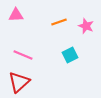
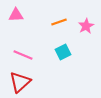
pink star: rotated 21 degrees clockwise
cyan square: moved 7 px left, 3 px up
red triangle: moved 1 px right
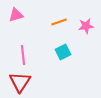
pink triangle: rotated 14 degrees counterclockwise
pink star: rotated 21 degrees clockwise
pink line: rotated 60 degrees clockwise
red triangle: rotated 15 degrees counterclockwise
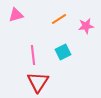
orange line: moved 3 px up; rotated 14 degrees counterclockwise
pink line: moved 10 px right
red triangle: moved 18 px right
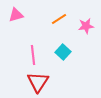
cyan square: rotated 21 degrees counterclockwise
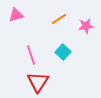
pink line: moved 2 px left; rotated 12 degrees counterclockwise
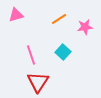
pink star: moved 1 px left, 1 px down
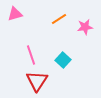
pink triangle: moved 1 px left, 1 px up
cyan square: moved 8 px down
red triangle: moved 1 px left, 1 px up
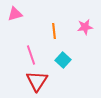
orange line: moved 5 px left, 12 px down; rotated 63 degrees counterclockwise
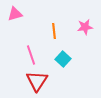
cyan square: moved 1 px up
